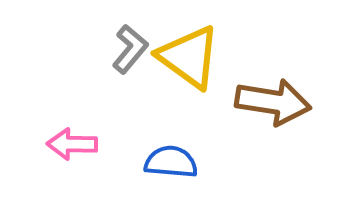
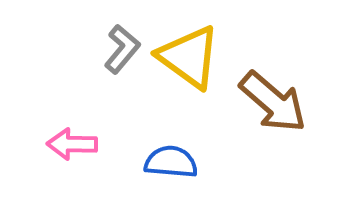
gray L-shape: moved 8 px left
brown arrow: rotated 32 degrees clockwise
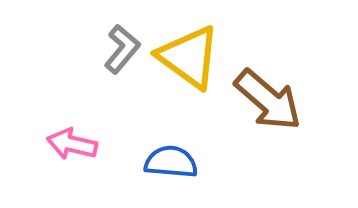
brown arrow: moved 5 px left, 2 px up
pink arrow: rotated 12 degrees clockwise
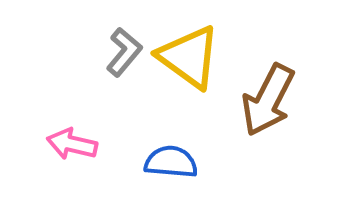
gray L-shape: moved 2 px right, 3 px down
brown arrow: rotated 76 degrees clockwise
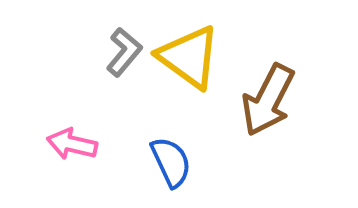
blue semicircle: rotated 60 degrees clockwise
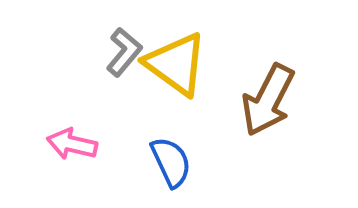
yellow triangle: moved 13 px left, 7 px down
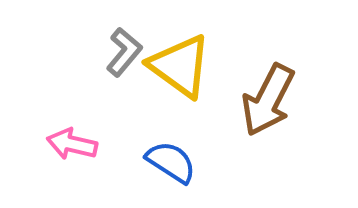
yellow triangle: moved 4 px right, 2 px down
blue semicircle: rotated 32 degrees counterclockwise
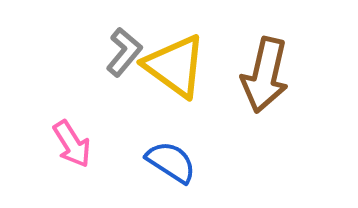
yellow triangle: moved 5 px left
brown arrow: moved 3 px left, 25 px up; rotated 14 degrees counterclockwise
pink arrow: rotated 135 degrees counterclockwise
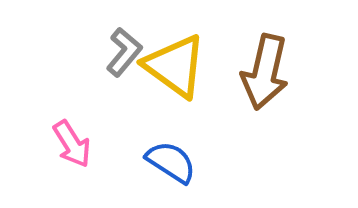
brown arrow: moved 3 px up
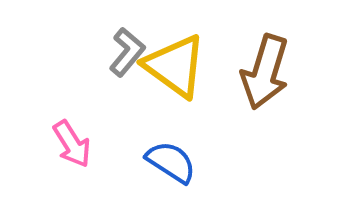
gray L-shape: moved 3 px right
brown arrow: rotated 4 degrees clockwise
